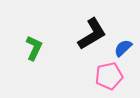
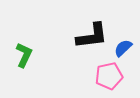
black L-shape: moved 2 px down; rotated 24 degrees clockwise
green L-shape: moved 10 px left, 7 px down
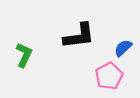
black L-shape: moved 13 px left
pink pentagon: rotated 16 degrees counterclockwise
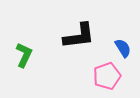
blue semicircle: rotated 102 degrees clockwise
pink pentagon: moved 2 px left; rotated 8 degrees clockwise
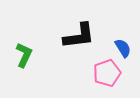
pink pentagon: moved 3 px up
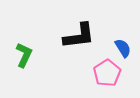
pink pentagon: rotated 12 degrees counterclockwise
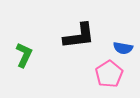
blue semicircle: rotated 132 degrees clockwise
pink pentagon: moved 2 px right, 1 px down
